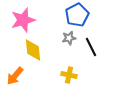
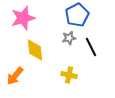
pink star: moved 2 px up
yellow diamond: moved 2 px right
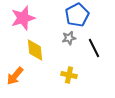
black line: moved 3 px right, 1 px down
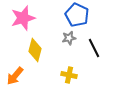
blue pentagon: rotated 20 degrees counterclockwise
yellow diamond: rotated 20 degrees clockwise
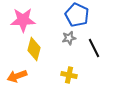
pink star: moved 2 px down; rotated 15 degrees clockwise
yellow diamond: moved 1 px left, 1 px up
orange arrow: moved 2 px right; rotated 30 degrees clockwise
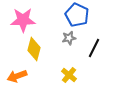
black line: rotated 54 degrees clockwise
yellow cross: rotated 28 degrees clockwise
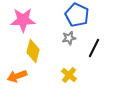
yellow diamond: moved 1 px left, 2 px down
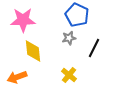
yellow diamond: rotated 20 degrees counterclockwise
orange arrow: moved 1 px down
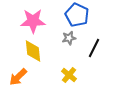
pink star: moved 10 px right, 1 px down
orange arrow: moved 1 px right; rotated 24 degrees counterclockwise
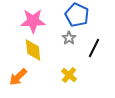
gray star: rotated 24 degrees counterclockwise
yellow diamond: moved 1 px up
